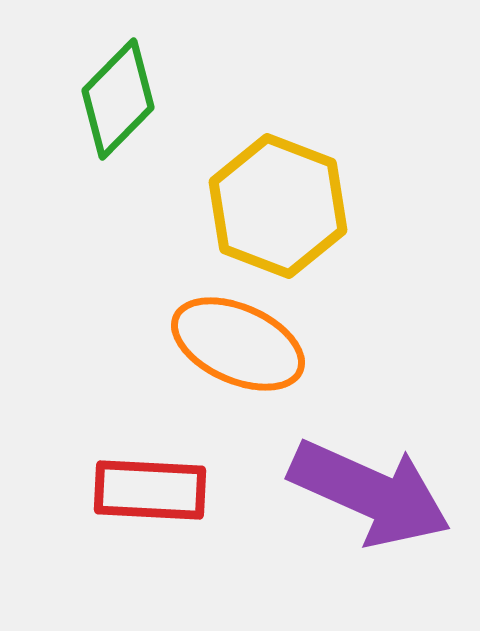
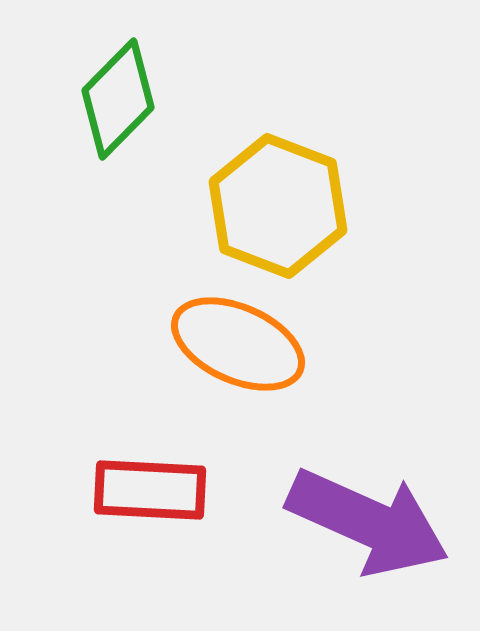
purple arrow: moved 2 px left, 29 px down
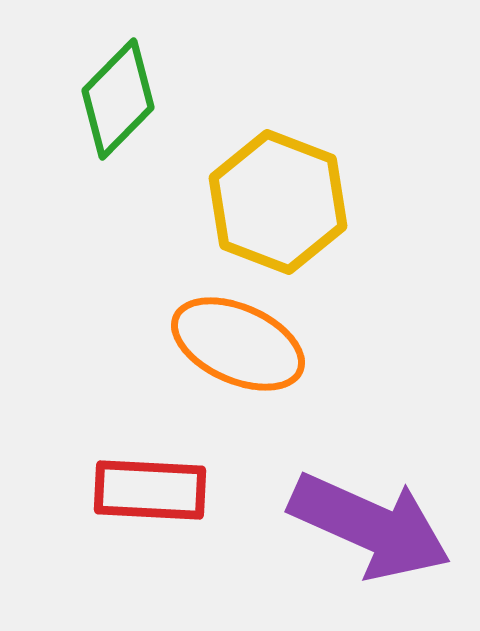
yellow hexagon: moved 4 px up
purple arrow: moved 2 px right, 4 px down
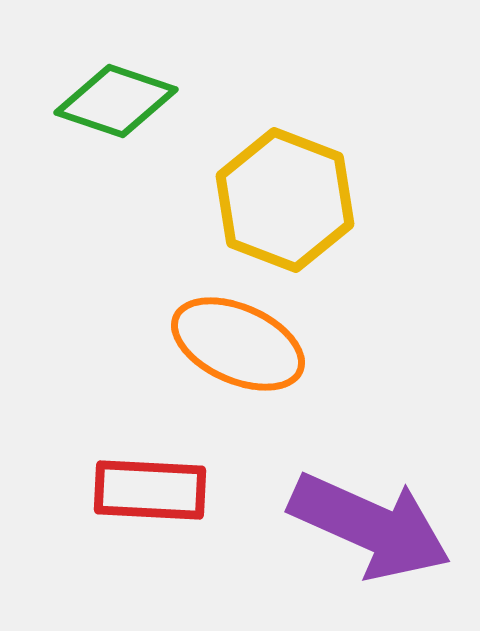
green diamond: moved 2 px left, 2 px down; rotated 64 degrees clockwise
yellow hexagon: moved 7 px right, 2 px up
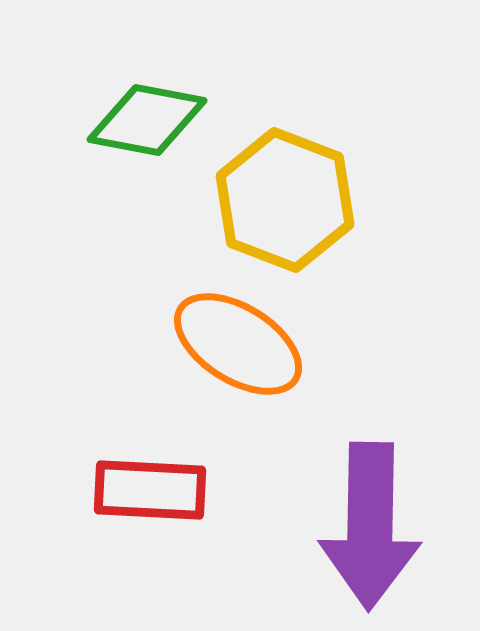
green diamond: moved 31 px right, 19 px down; rotated 8 degrees counterclockwise
orange ellipse: rotated 8 degrees clockwise
purple arrow: rotated 67 degrees clockwise
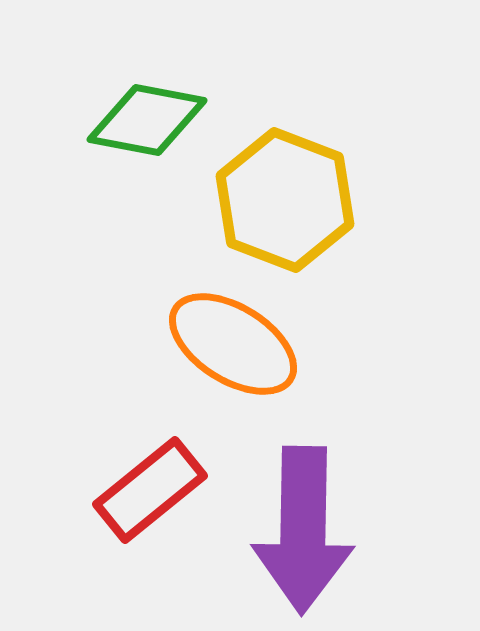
orange ellipse: moved 5 px left
red rectangle: rotated 42 degrees counterclockwise
purple arrow: moved 67 px left, 4 px down
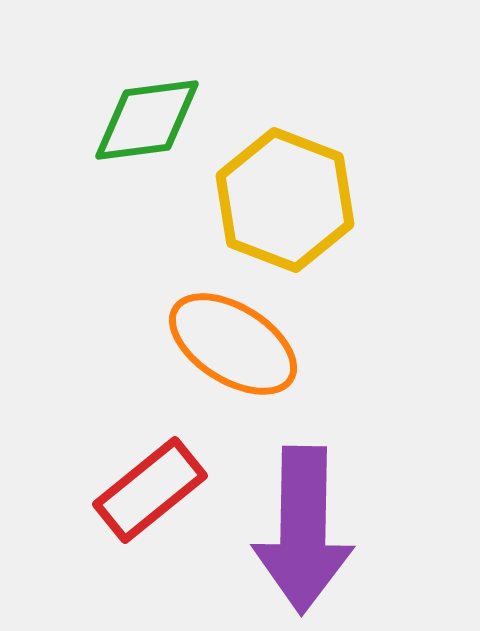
green diamond: rotated 18 degrees counterclockwise
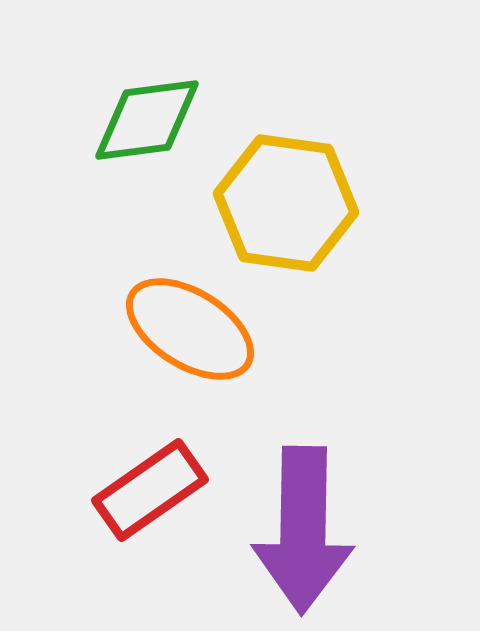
yellow hexagon: moved 1 px right, 3 px down; rotated 13 degrees counterclockwise
orange ellipse: moved 43 px left, 15 px up
red rectangle: rotated 4 degrees clockwise
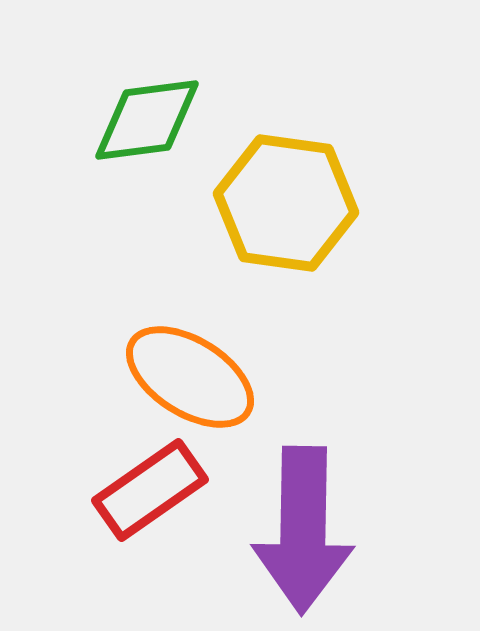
orange ellipse: moved 48 px down
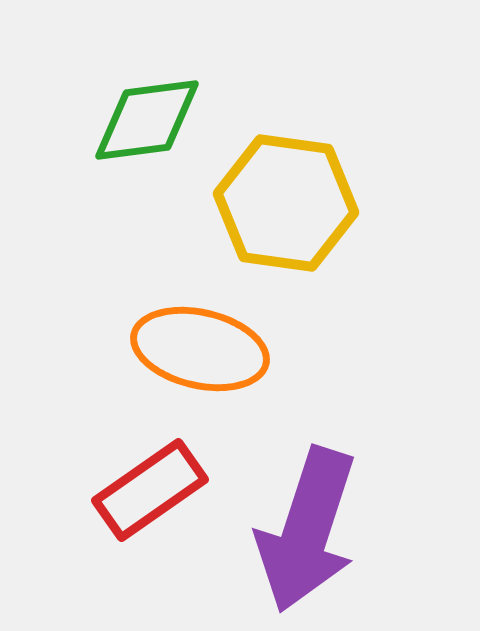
orange ellipse: moved 10 px right, 28 px up; rotated 19 degrees counterclockwise
purple arrow: moved 4 px right; rotated 17 degrees clockwise
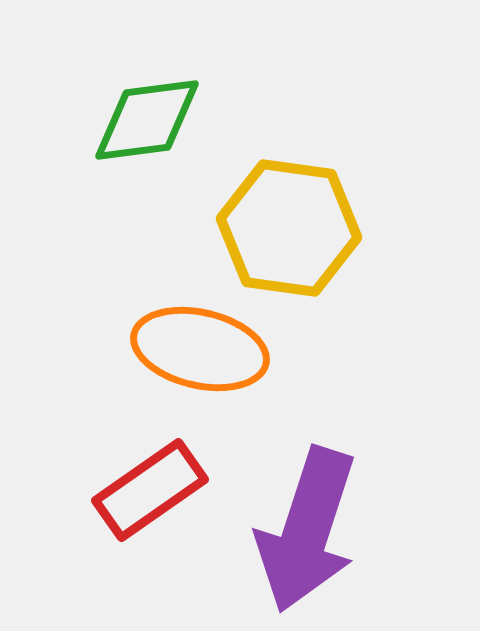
yellow hexagon: moved 3 px right, 25 px down
